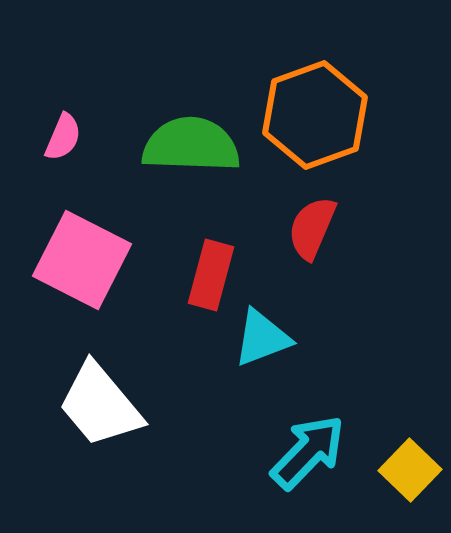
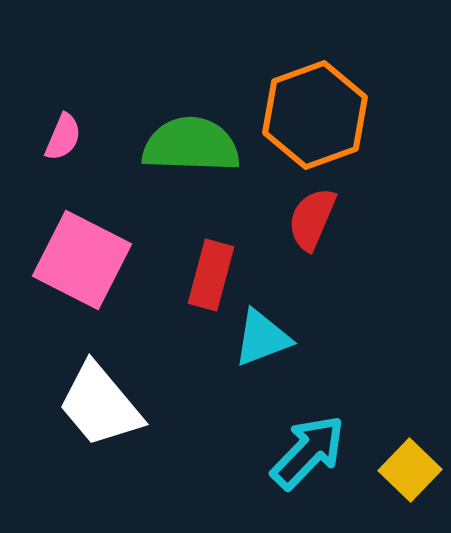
red semicircle: moved 9 px up
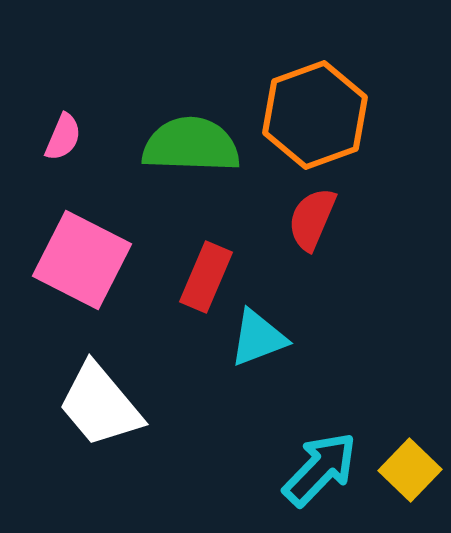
red rectangle: moved 5 px left, 2 px down; rotated 8 degrees clockwise
cyan triangle: moved 4 px left
cyan arrow: moved 12 px right, 17 px down
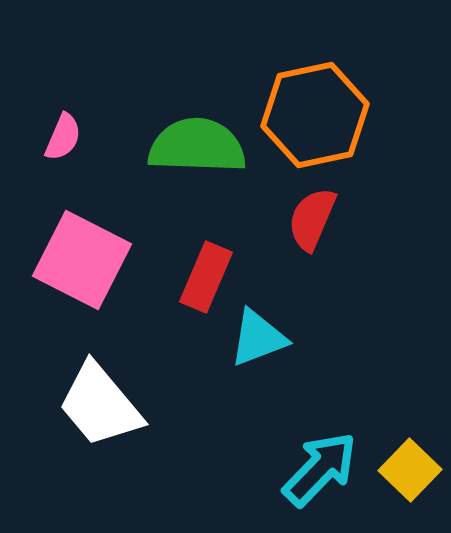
orange hexagon: rotated 8 degrees clockwise
green semicircle: moved 6 px right, 1 px down
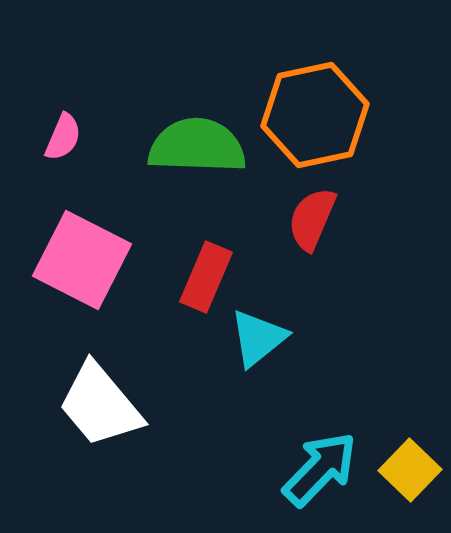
cyan triangle: rotated 18 degrees counterclockwise
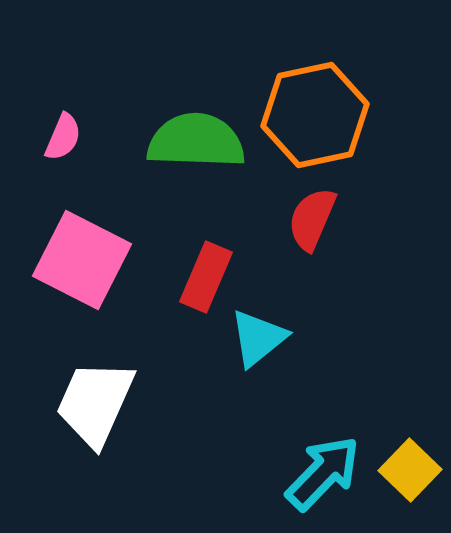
green semicircle: moved 1 px left, 5 px up
white trapezoid: moved 5 px left, 2 px up; rotated 64 degrees clockwise
cyan arrow: moved 3 px right, 4 px down
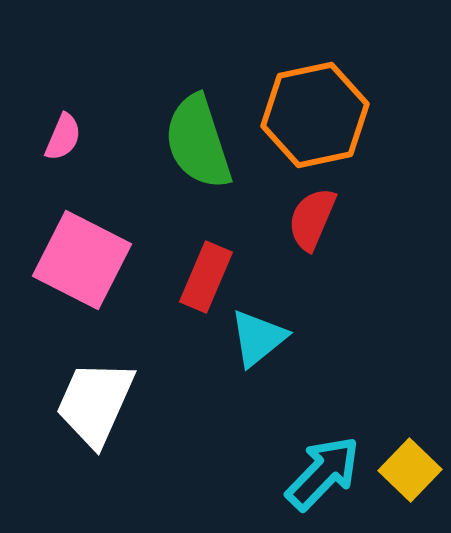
green semicircle: moved 2 px right, 1 px down; rotated 110 degrees counterclockwise
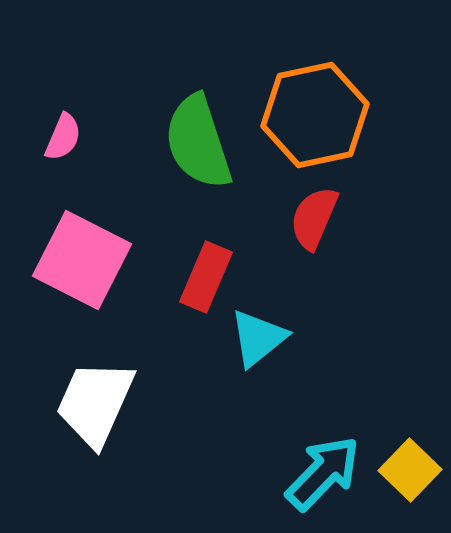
red semicircle: moved 2 px right, 1 px up
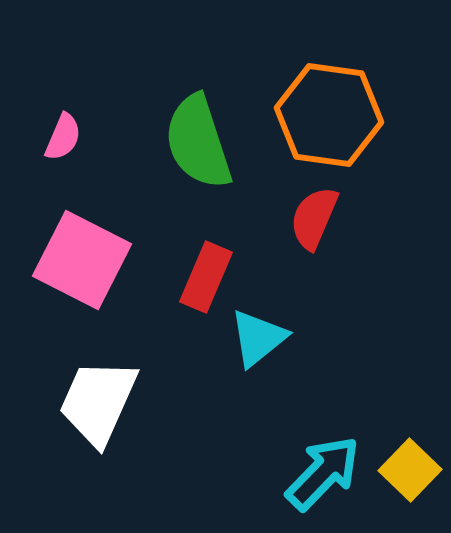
orange hexagon: moved 14 px right; rotated 20 degrees clockwise
white trapezoid: moved 3 px right, 1 px up
